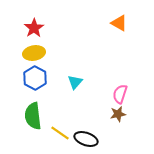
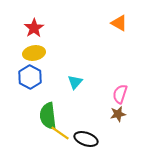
blue hexagon: moved 5 px left, 1 px up
green semicircle: moved 15 px right
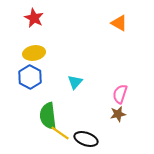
red star: moved 10 px up; rotated 12 degrees counterclockwise
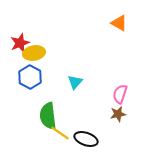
red star: moved 14 px left, 25 px down; rotated 24 degrees clockwise
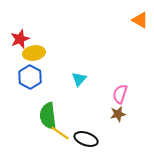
orange triangle: moved 21 px right, 3 px up
red star: moved 4 px up
cyan triangle: moved 4 px right, 3 px up
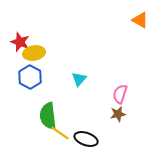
red star: moved 3 px down; rotated 30 degrees counterclockwise
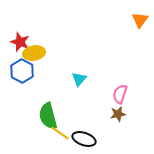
orange triangle: rotated 36 degrees clockwise
blue hexagon: moved 8 px left, 6 px up
green semicircle: rotated 8 degrees counterclockwise
black ellipse: moved 2 px left
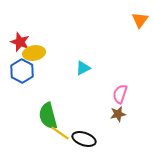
cyan triangle: moved 4 px right, 11 px up; rotated 21 degrees clockwise
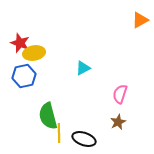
orange triangle: rotated 24 degrees clockwise
red star: moved 1 px down
blue hexagon: moved 2 px right, 5 px down; rotated 20 degrees clockwise
brown star: moved 8 px down; rotated 14 degrees counterclockwise
yellow line: moved 1 px left; rotated 54 degrees clockwise
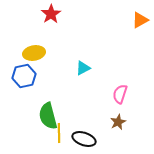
red star: moved 31 px right, 29 px up; rotated 18 degrees clockwise
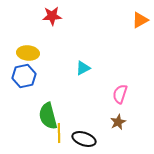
red star: moved 1 px right, 2 px down; rotated 30 degrees clockwise
yellow ellipse: moved 6 px left; rotated 15 degrees clockwise
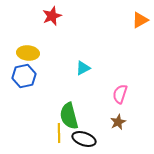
red star: rotated 18 degrees counterclockwise
green semicircle: moved 21 px right
